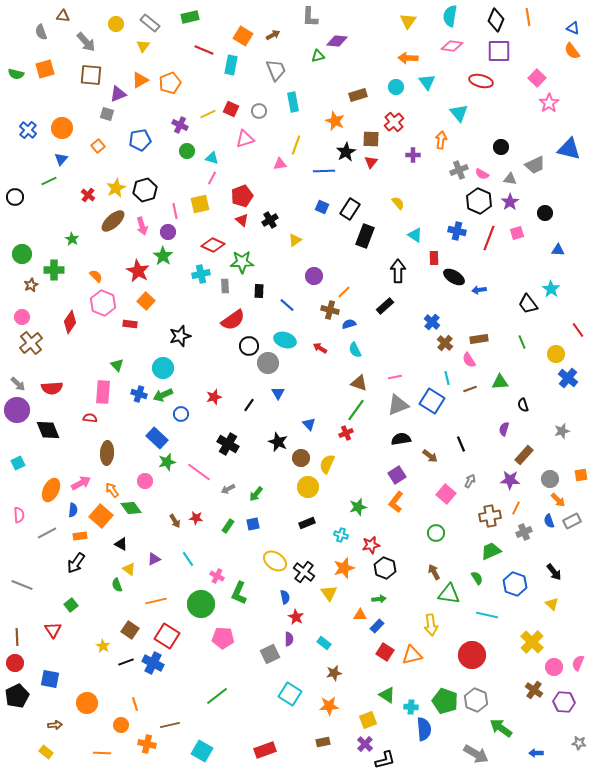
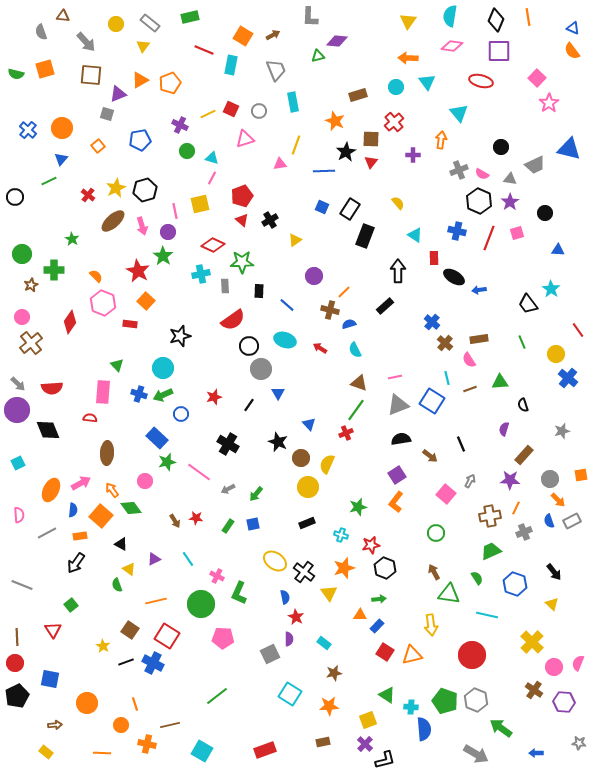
gray circle at (268, 363): moved 7 px left, 6 px down
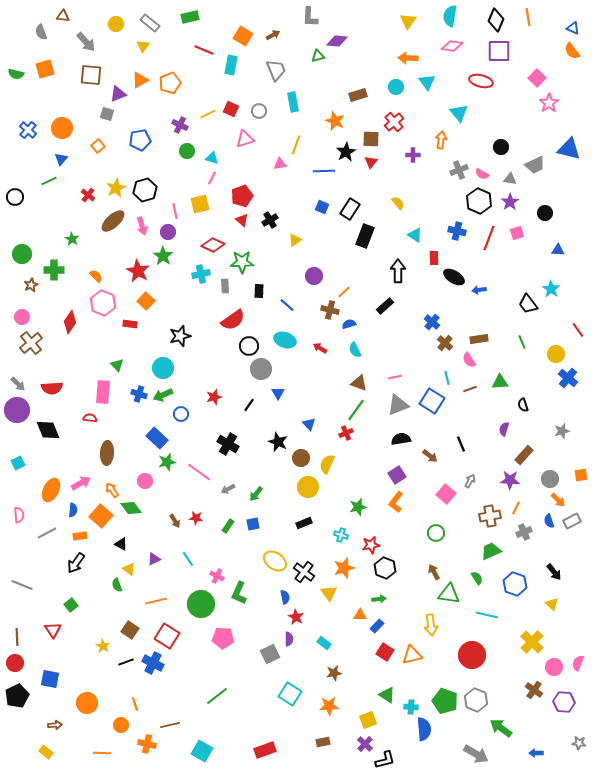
black rectangle at (307, 523): moved 3 px left
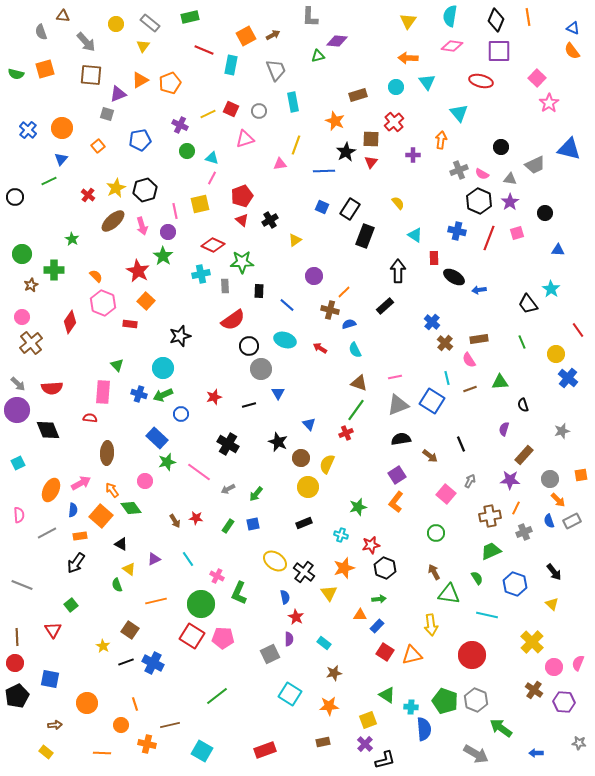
orange square at (243, 36): moved 3 px right; rotated 30 degrees clockwise
black line at (249, 405): rotated 40 degrees clockwise
red square at (167, 636): moved 25 px right
